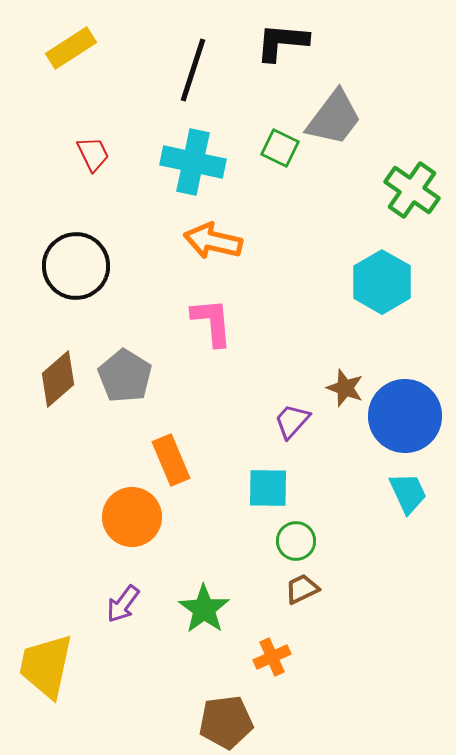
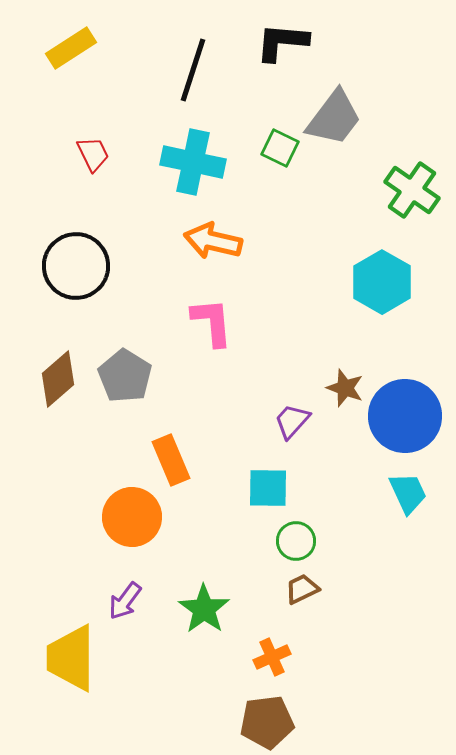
purple arrow: moved 2 px right, 3 px up
yellow trapezoid: moved 25 px right, 8 px up; rotated 12 degrees counterclockwise
brown pentagon: moved 41 px right
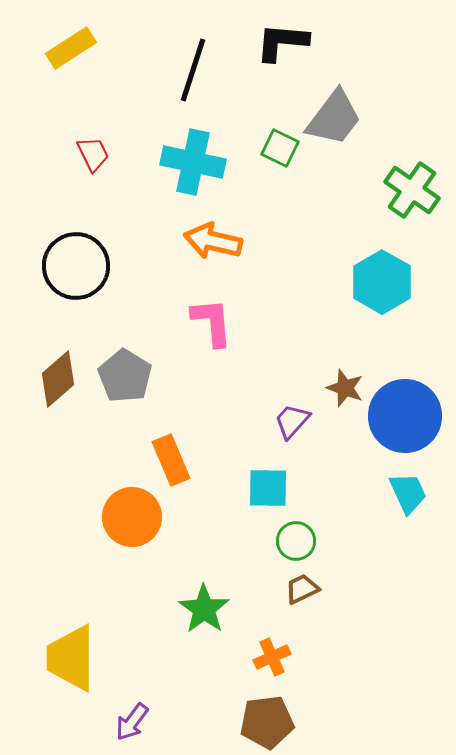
purple arrow: moved 7 px right, 121 px down
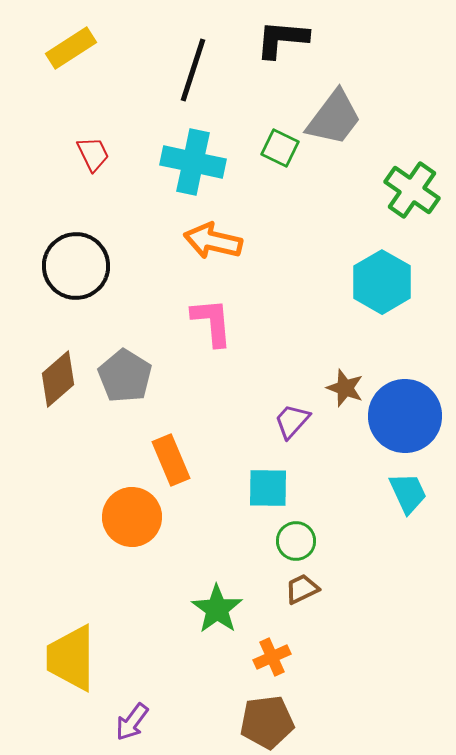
black L-shape: moved 3 px up
green star: moved 13 px right
